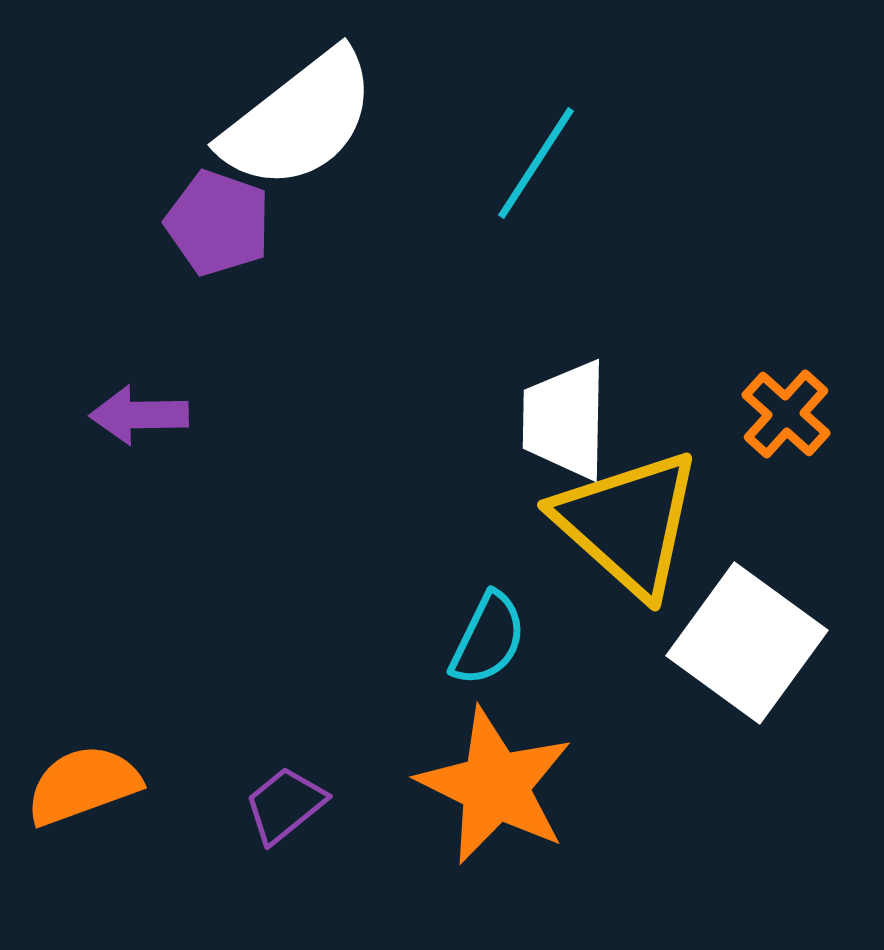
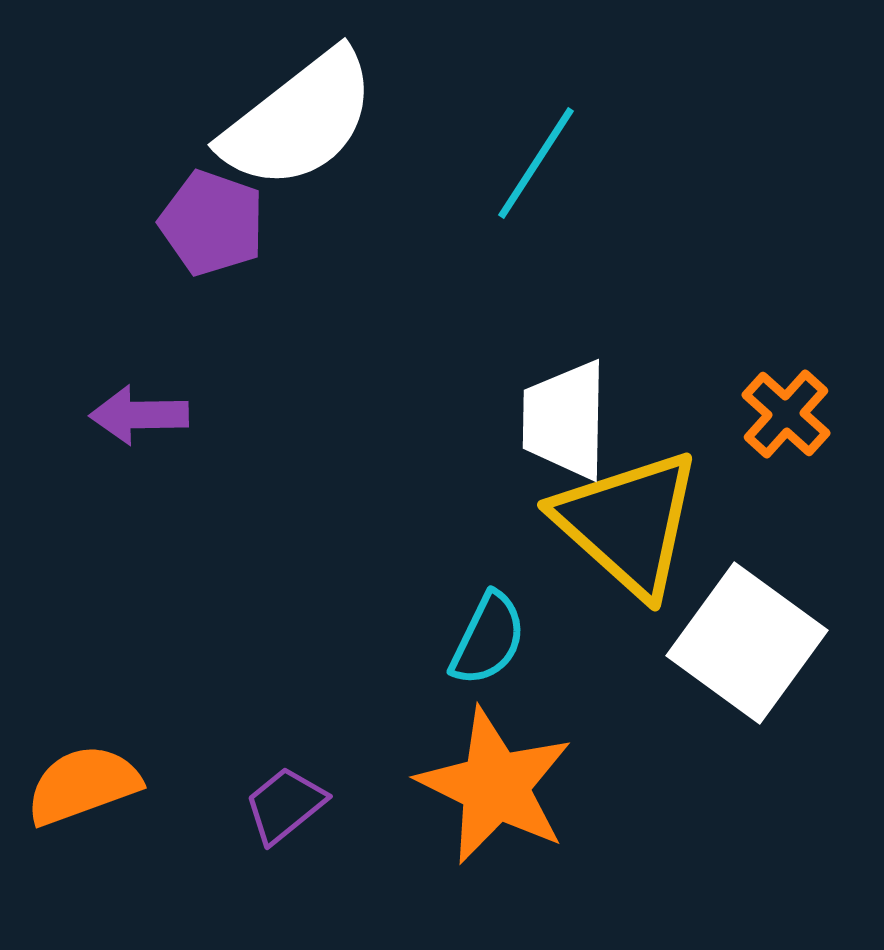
purple pentagon: moved 6 px left
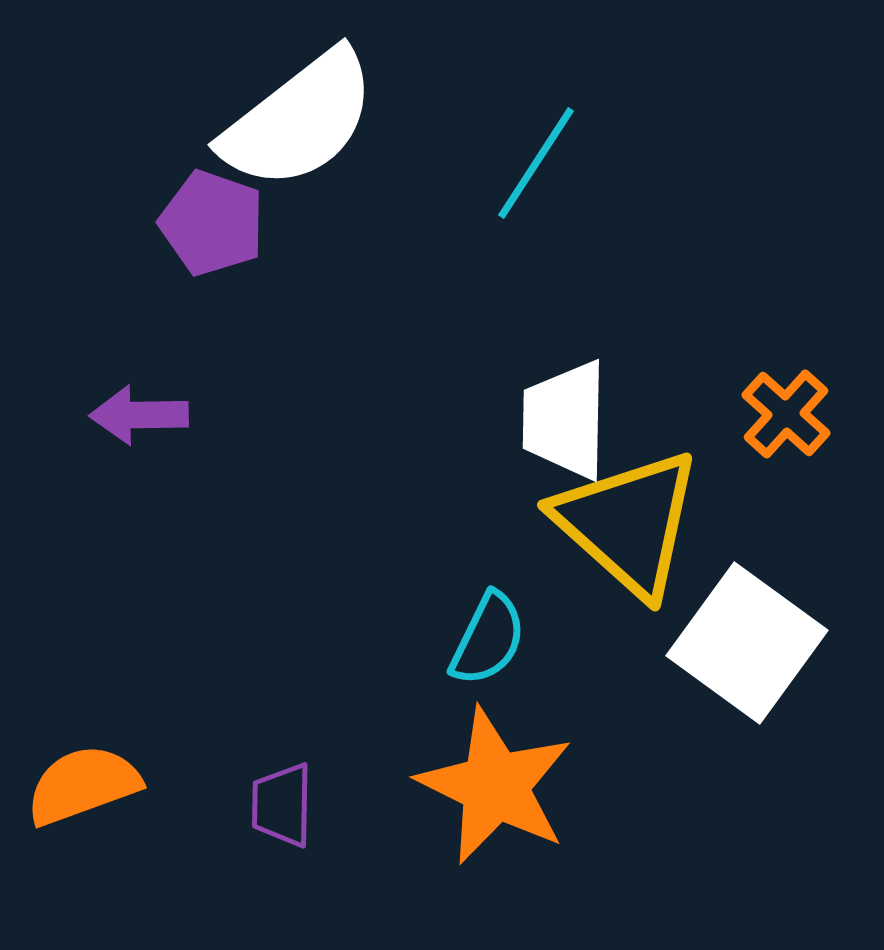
purple trapezoid: moved 3 px left; rotated 50 degrees counterclockwise
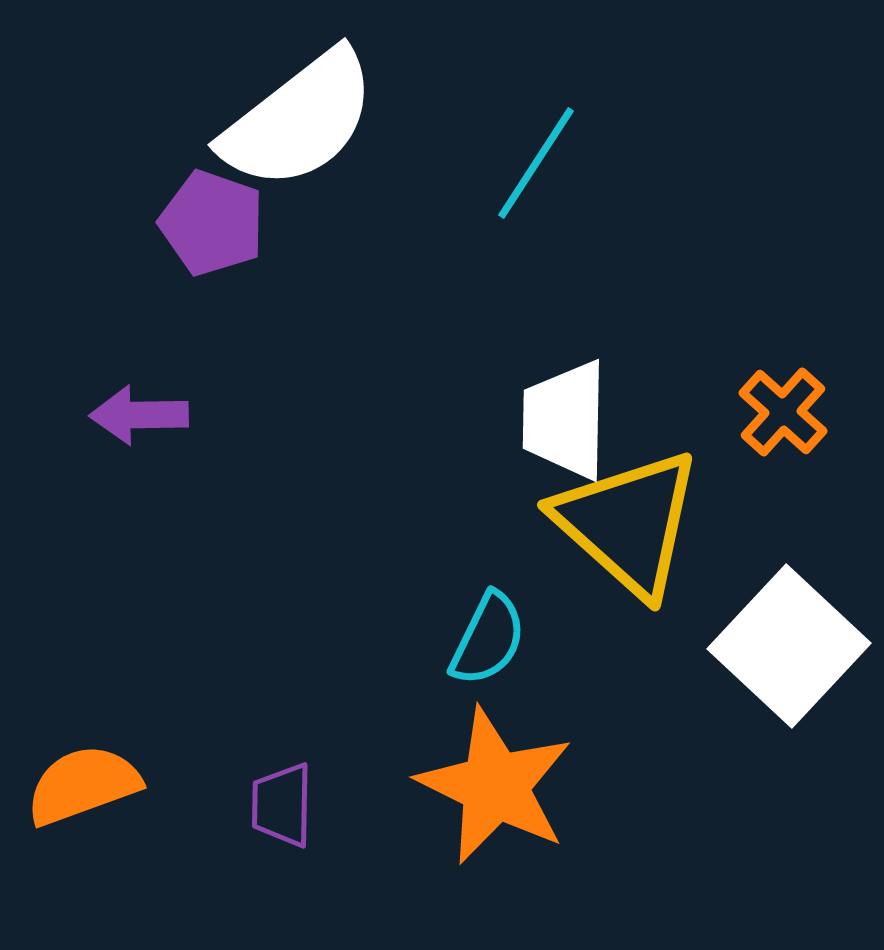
orange cross: moved 3 px left, 2 px up
white square: moved 42 px right, 3 px down; rotated 7 degrees clockwise
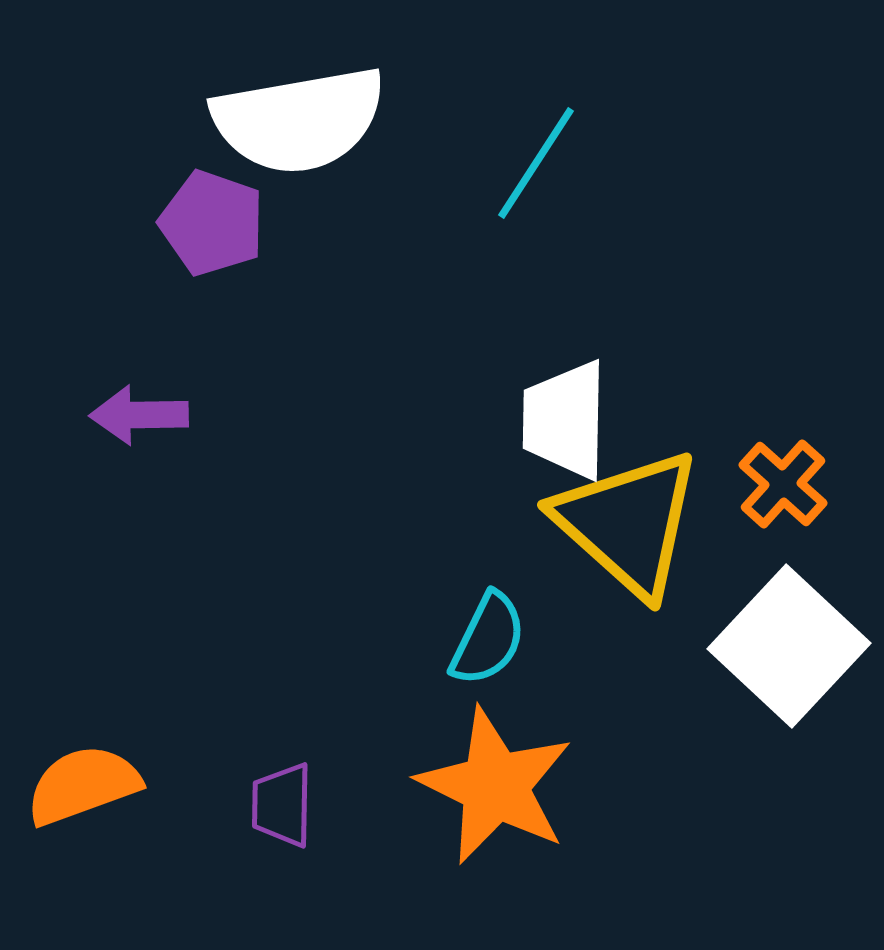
white semicircle: rotated 28 degrees clockwise
orange cross: moved 72 px down
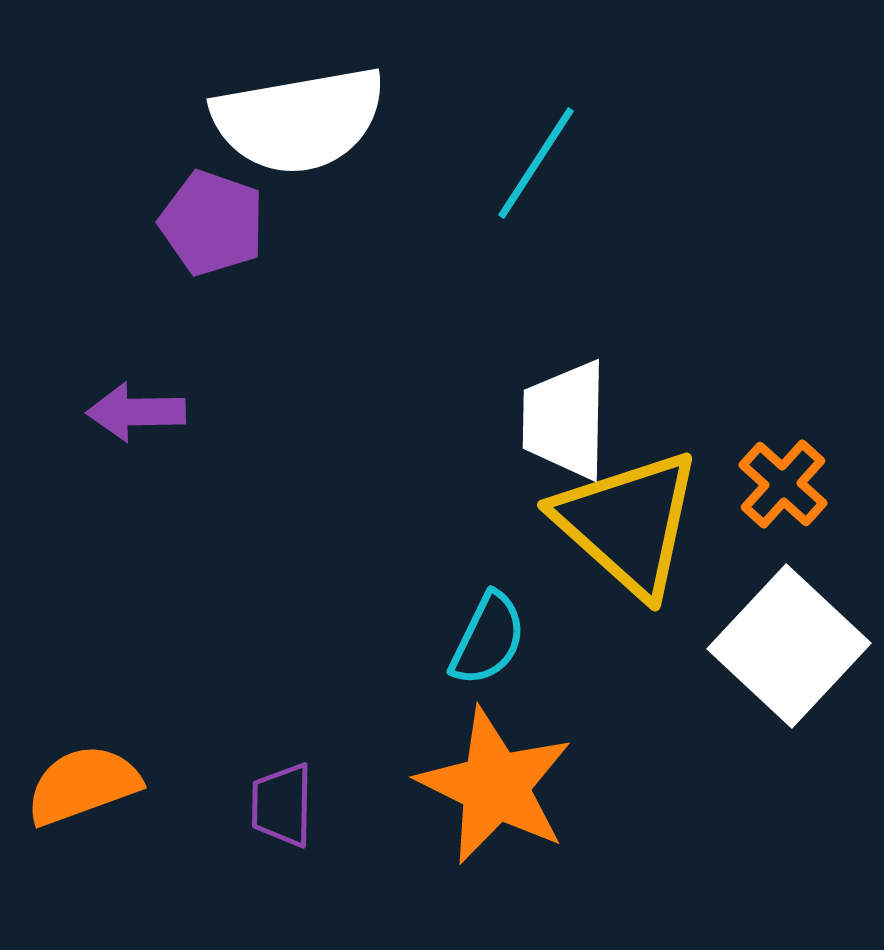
purple arrow: moved 3 px left, 3 px up
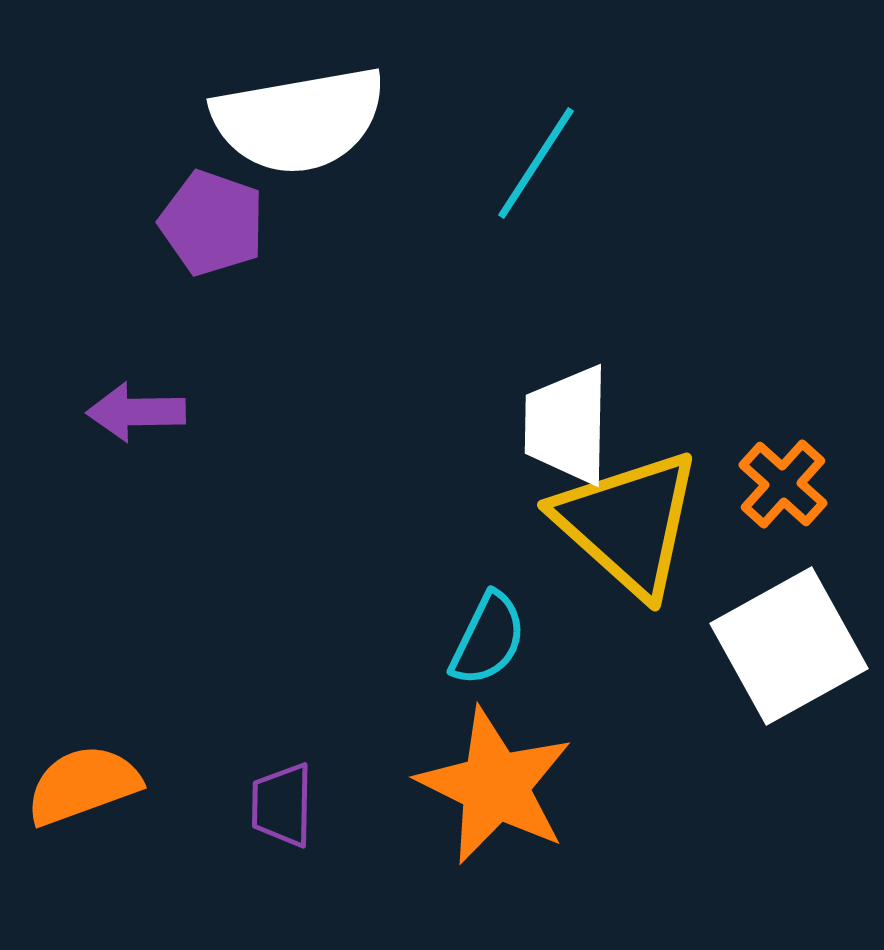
white trapezoid: moved 2 px right, 5 px down
white square: rotated 18 degrees clockwise
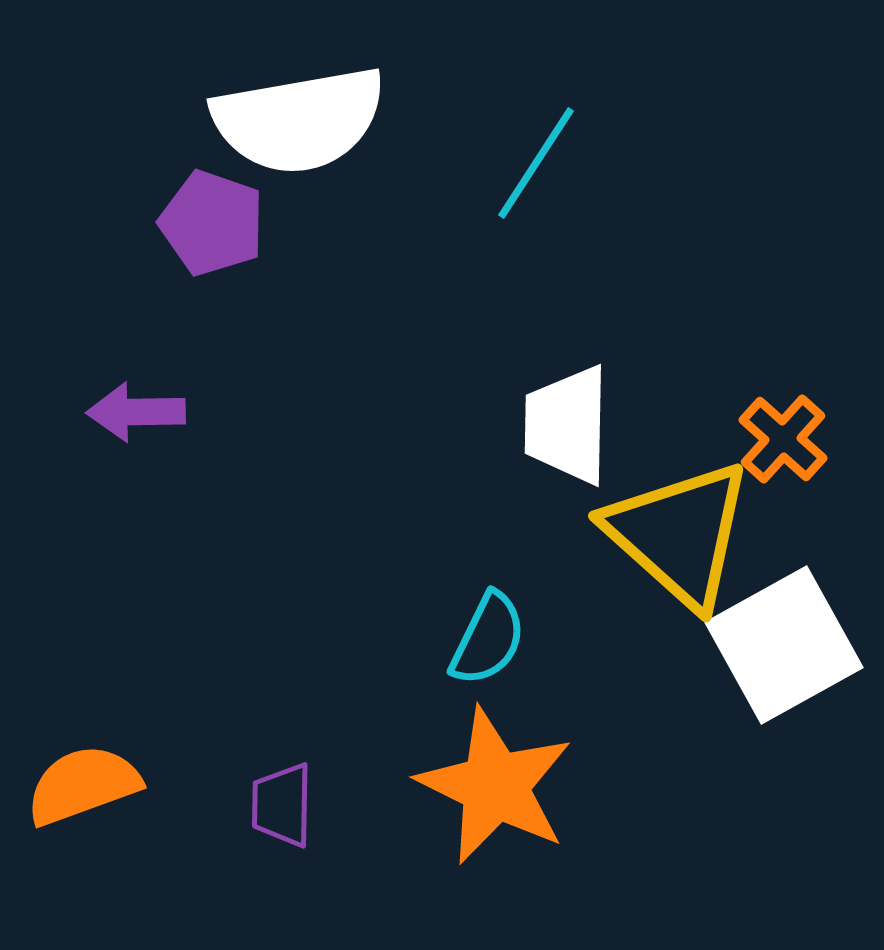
orange cross: moved 45 px up
yellow triangle: moved 51 px right, 11 px down
white square: moved 5 px left, 1 px up
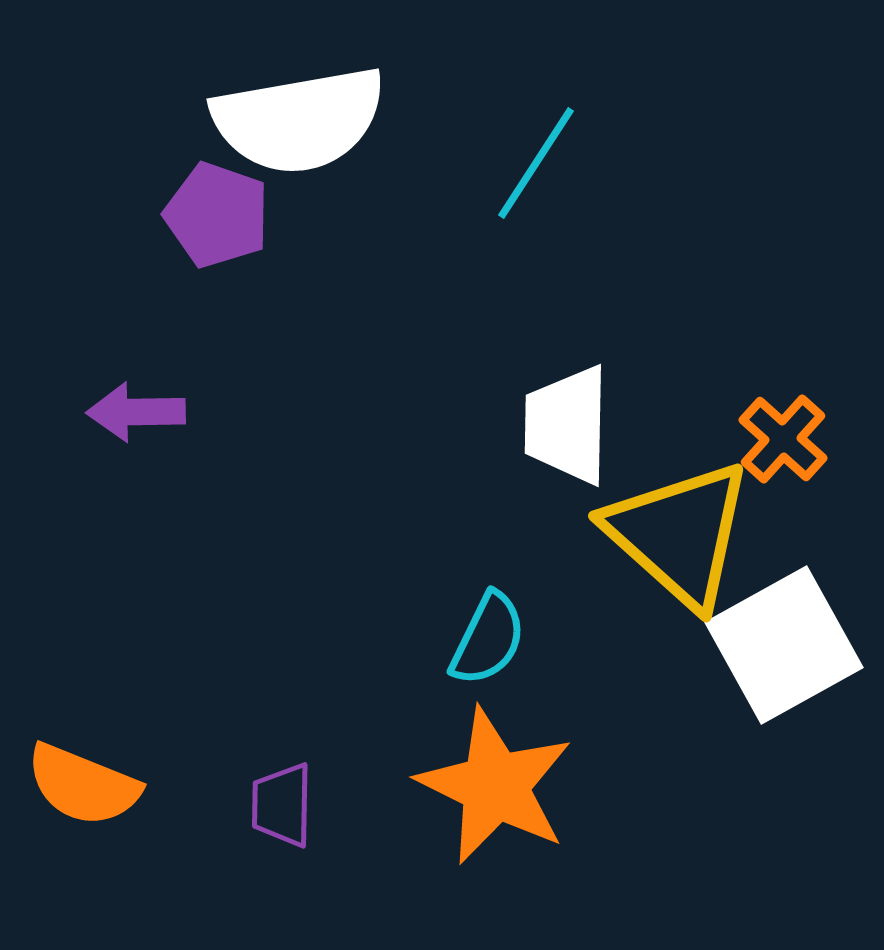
purple pentagon: moved 5 px right, 8 px up
orange semicircle: rotated 138 degrees counterclockwise
